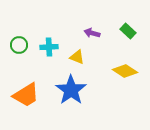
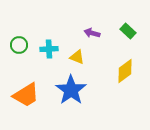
cyan cross: moved 2 px down
yellow diamond: rotated 70 degrees counterclockwise
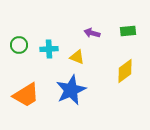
green rectangle: rotated 49 degrees counterclockwise
blue star: rotated 12 degrees clockwise
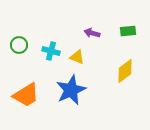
cyan cross: moved 2 px right, 2 px down; rotated 18 degrees clockwise
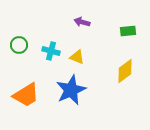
purple arrow: moved 10 px left, 11 px up
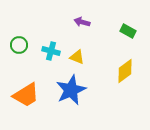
green rectangle: rotated 35 degrees clockwise
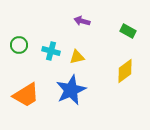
purple arrow: moved 1 px up
yellow triangle: rotated 35 degrees counterclockwise
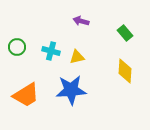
purple arrow: moved 1 px left
green rectangle: moved 3 px left, 2 px down; rotated 21 degrees clockwise
green circle: moved 2 px left, 2 px down
yellow diamond: rotated 50 degrees counterclockwise
blue star: rotated 20 degrees clockwise
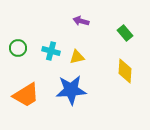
green circle: moved 1 px right, 1 px down
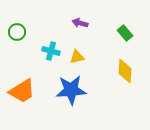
purple arrow: moved 1 px left, 2 px down
green circle: moved 1 px left, 16 px up
orange trapezoid: moved 4 px left, 4 px up
